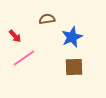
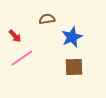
pink line: moved 2 px left
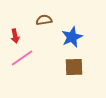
brown semicircle: moved 3 px left, 1 px down
red arrow: rotated 32 degrees clockwise
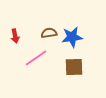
brown semicircle: moved 5 px right, 13 px down
blue star: rotated 15 degrees clockwise
pink line: moved 14 px right
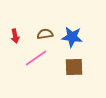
brown semicircle: moved 4 px left, 1 px down
blue star: rotated 15 degrees clockwise
